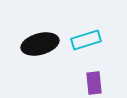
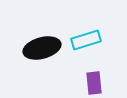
black ellipse: moved 2 px right, 4 px down
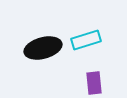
black ellipse: moved 1 px right
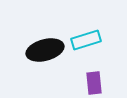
black ellipse: moved 2 px right, 2 px down
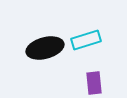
black ellipse: moved 2 px up
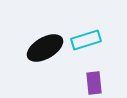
black ellipse: rotated 15 degrees counterclockwise
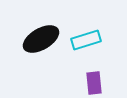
black ellipse: moved 4 px left, 9 px up
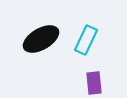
cyan rectangle: rotated 48 degrees counterclockwise
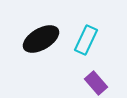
purple rectangle: moved 2 px right; rotated 35 degrees counterclockwise
